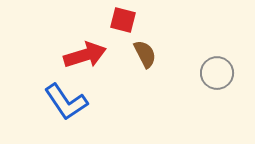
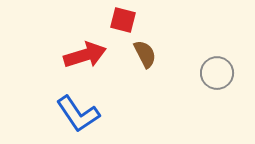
blue L-shape: moved 12 px right, 12 px down
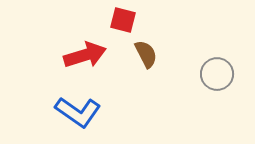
brown semicircle: moved 1 px right
gray circle: moved 1 px down
blue L-shape: moved 2 px up; rotated 21 degrees counterclockwise
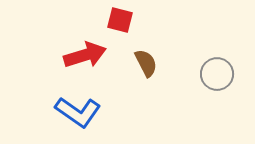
red square: moved 3 px left
brown semicircle: moved 9 px down
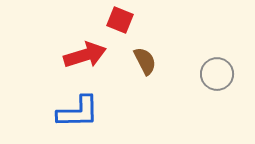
red square: rotated 8 degrees clockwise
brown semicircle: moved 1 px left, 2 px up
blue L-shape: rotated 36 degrees counterclockwise
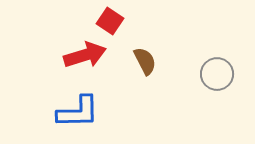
red square: moved 10 px left, 1 px down; rotated 12 degrees clockwise
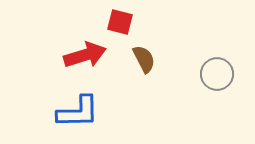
red square: moved 10 px right, 1 px down; rotated 20 degrees counterclockwise
brown semicircle: moved 1 px left, 2 px up
